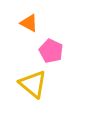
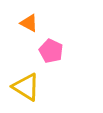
yellow triangle: moved 7 px left, 3 px down; rotated 8 degrees counterclockwise
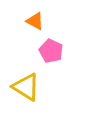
orange triangle: moved 6 px right, 2 px up
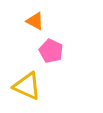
yellow triangle: moved 1 px right, 1 px up; rotated 8 degrees counterclockwise
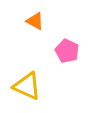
pink pentagon: moved 16 px right
